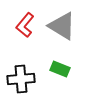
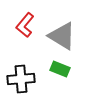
gray triangle: moved 10 px down
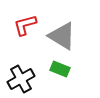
red L-shape: rotated 35 degrees clockwise
black cross: rotated 24 degrees counterclockwise
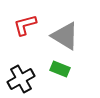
gray triangle: moved 3 px right
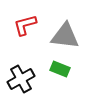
gray triangle: rotated 24 degrees counterclockwise
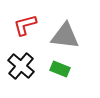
black cross: moved 13 px up; rotated 20 degrees counterclockwise
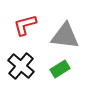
green rectangle: rotated 54 degrees counterclockwise
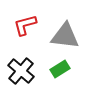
black cross: moved 5 px down
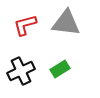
gray triangle: moved 1 px right, 13 px up
black cross: rotated 24 degrees clockwise
